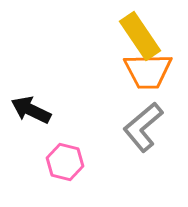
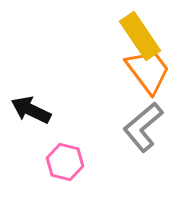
orange trapezoid: rotated 126 degrees counterclockwise
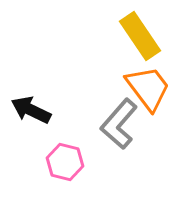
orange trapezoid: moved 17 px down
gray L-shape: moved 24 px left, 3 px up; rotated 9 degrees counterclockwise
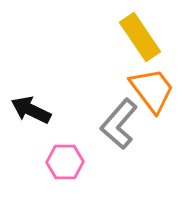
yellow rectangle: moved 1 px down
orange trapezoid: moved 4 px right, 2 px down
pink hexagon: rotated 15 degrees counterclockwise
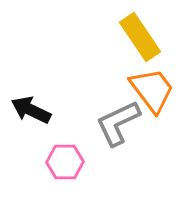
gray L-shape: moved 1 px left, 1 px up; rotated 24 degrees clockwise
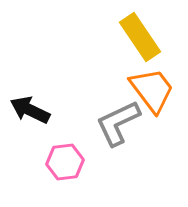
black arrow: moved 1 px left
pink hexagon: rotated 6 degrees counterclockwise
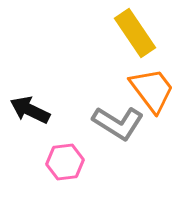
yellow rectangle: moved 5 px left, 4 px up
gray L-shape: rotated 123 degrees counterclockwise
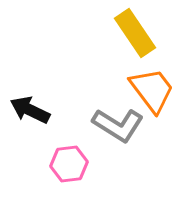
gray L-shape: moved 2 px down
pink hexagon: moved 4 px right, 2 px down
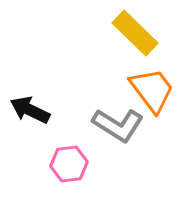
yellow rectangle: rotated 12 degrees counterclockwise
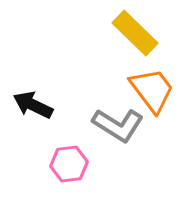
black arrow: moved 3 px right, 5 px up
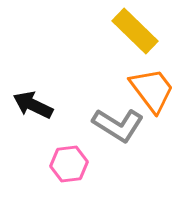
yellow rectangle: moved 2 px up
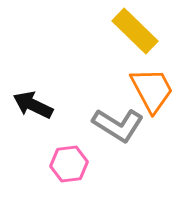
orange trapezoid: rotated 9 degrees clockwise
